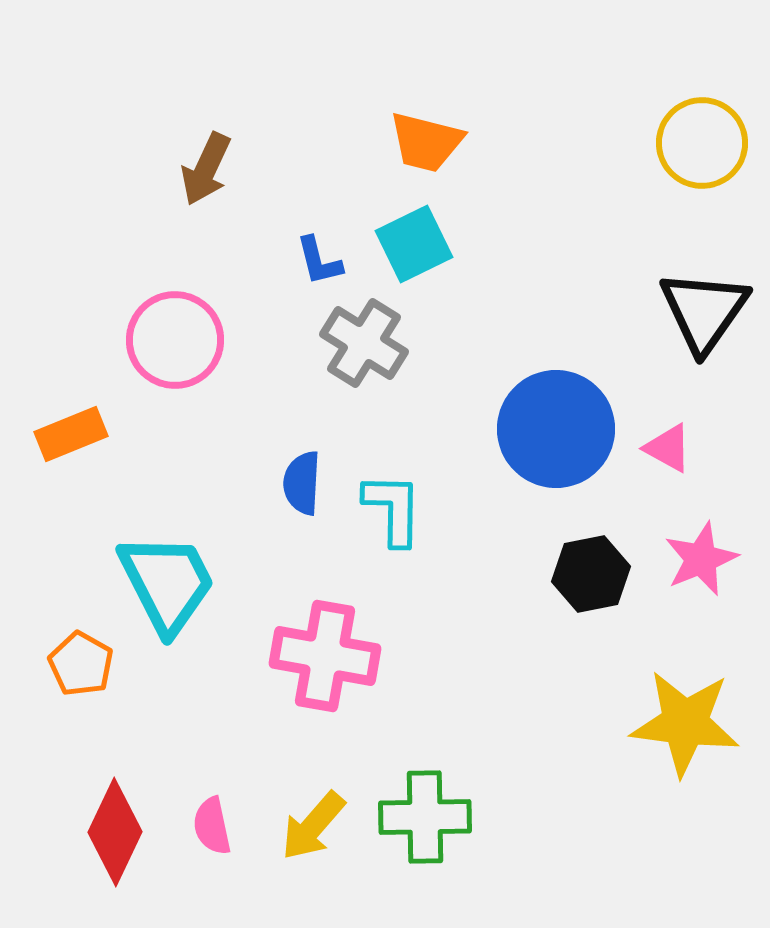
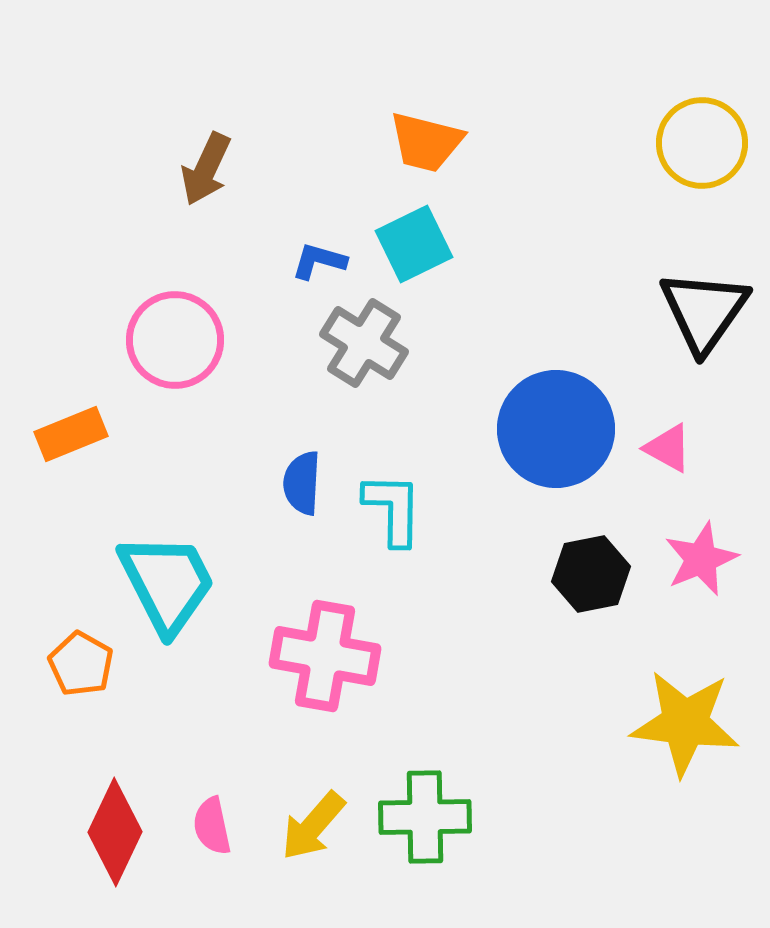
blue L-shape: rotated 120 degrees clockwise
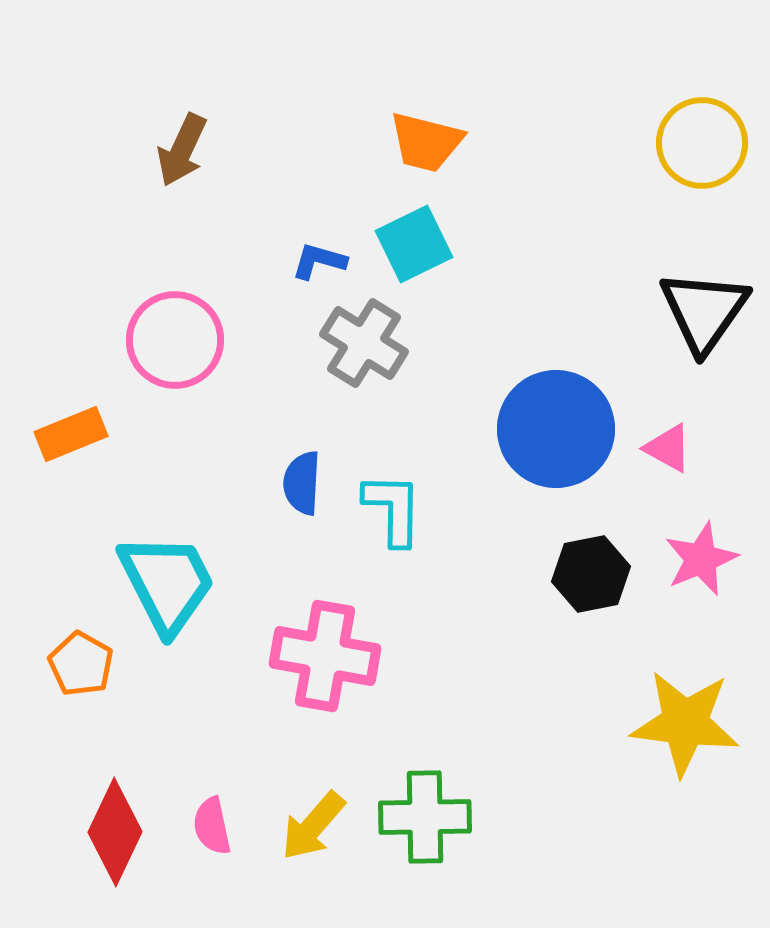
brown arrow: moved 24 px left, 19 px up
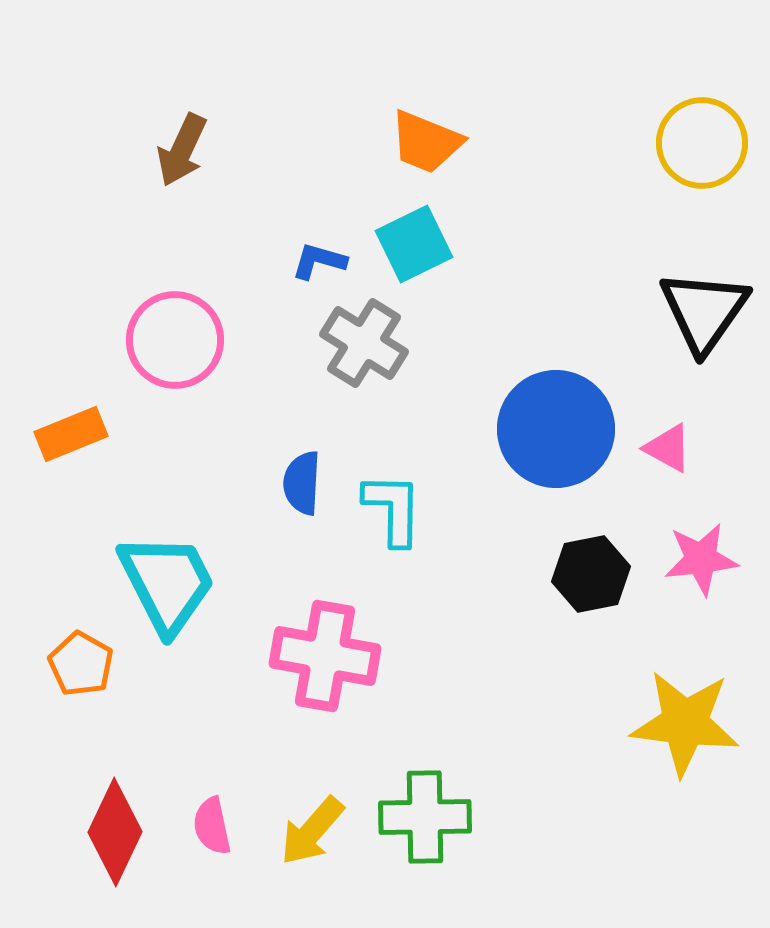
orange trapezoid: rotated 8 degrees clockwise
pink star: rotated 16 degrees clockwise
yellow arrow: moved 1 px left, 5 px down
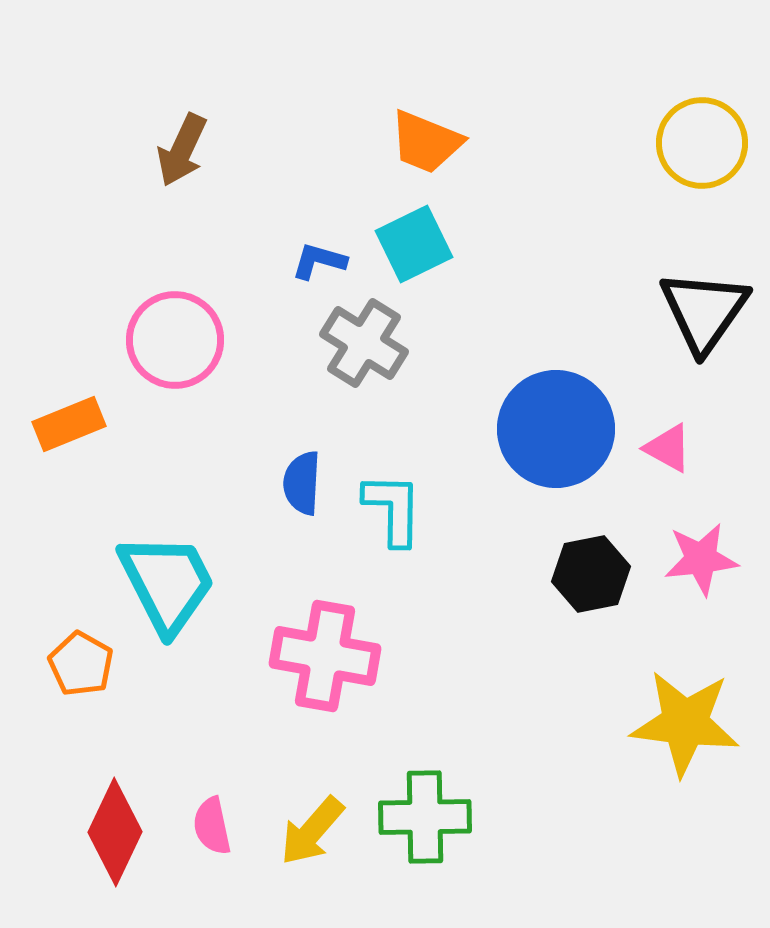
orange rectangle: moved 2 px left, 10 px up
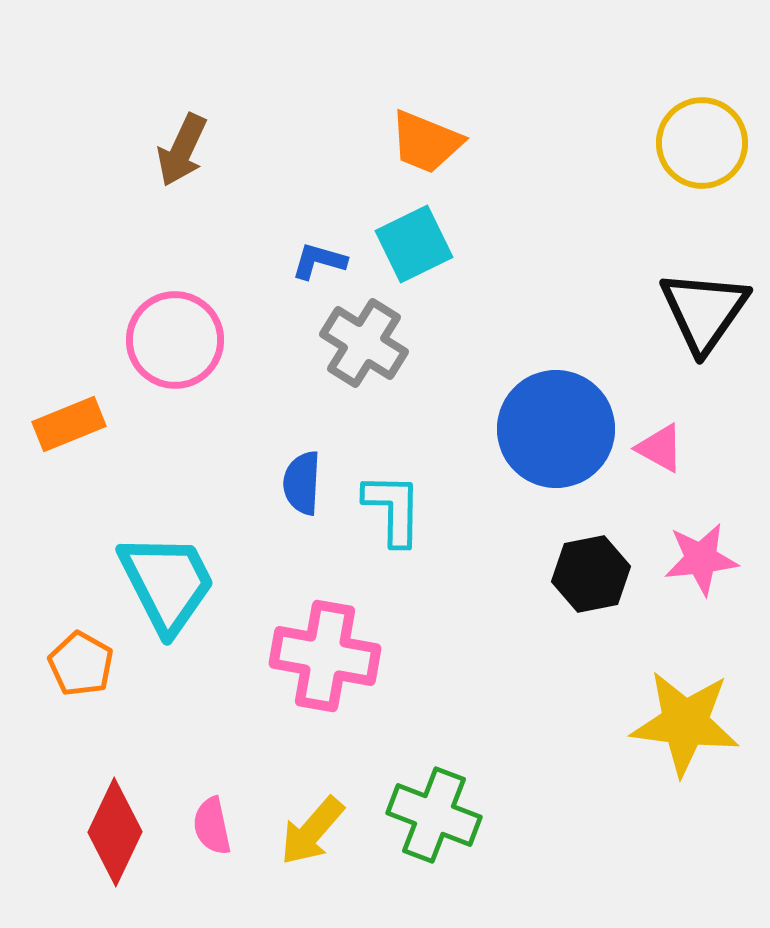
pink triangle: moved 8 px left
green cross: moved 9 px right, 2 px up; rotated 22 degrees clockwise
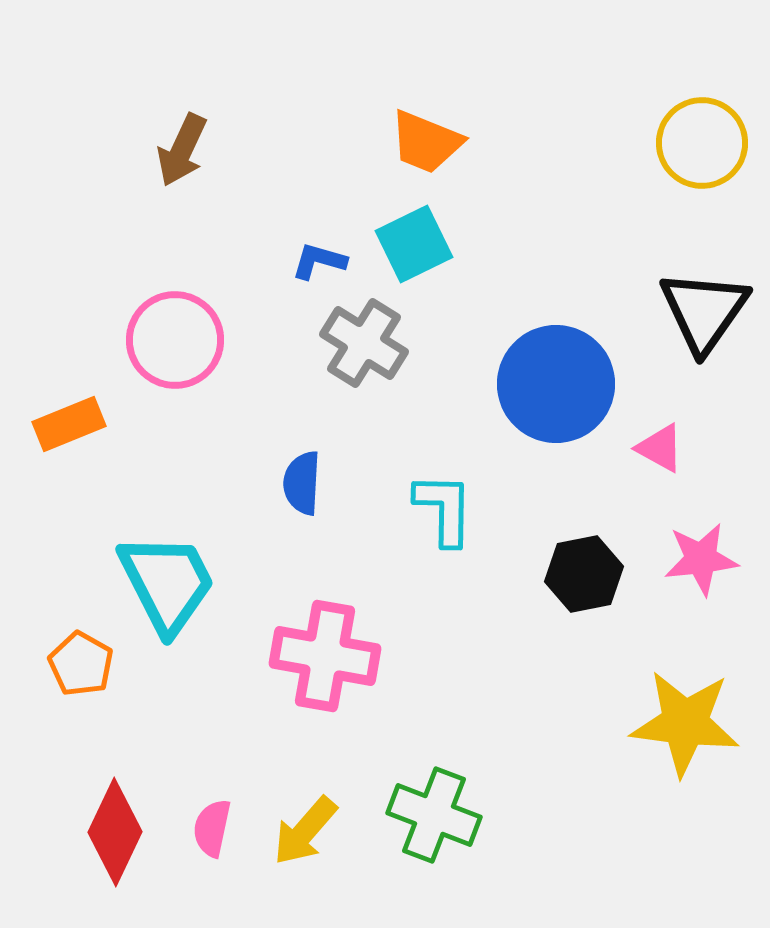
blue circle: moved 45 px up
cyan L-shape: moved 51 px right
black hexagon: moved 7 px left
pink semicircle: moved 2 px down; rotated 24 degrees clockwise
yellow arrow: moved 7 px left
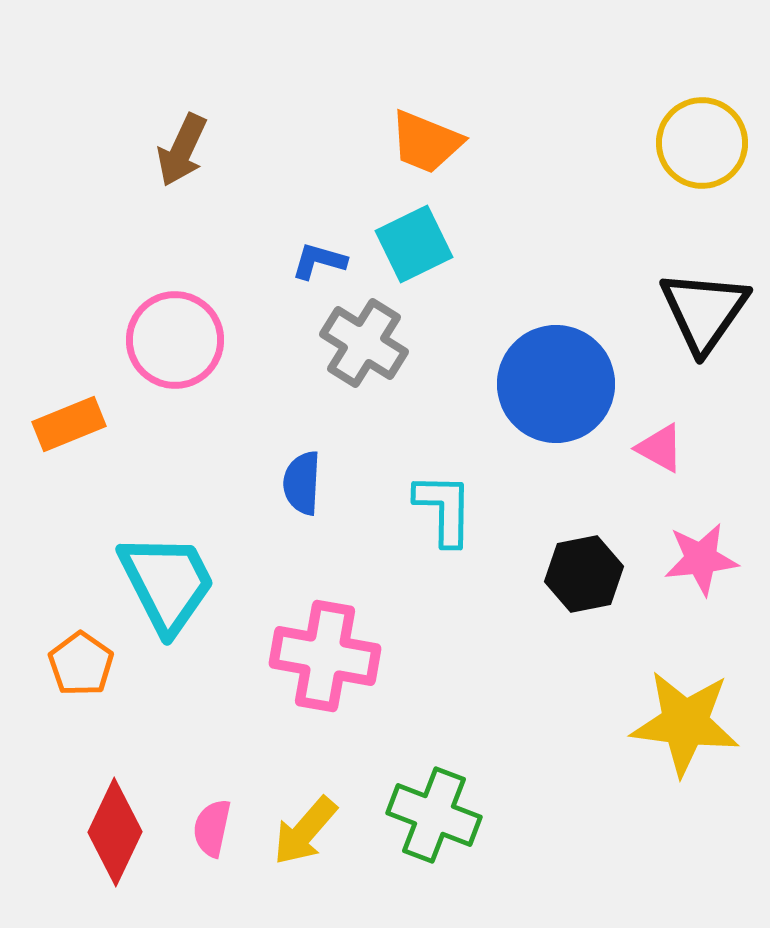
orange pentagon: rotated 6 degrees clockwise
